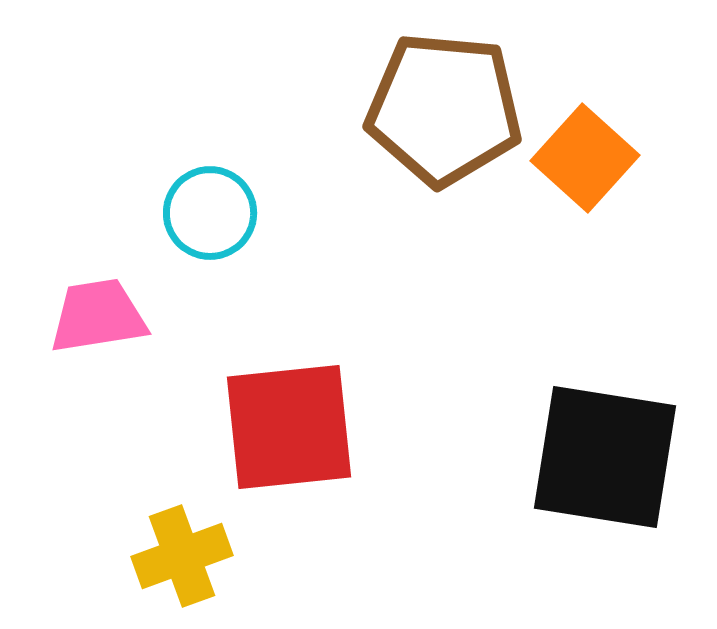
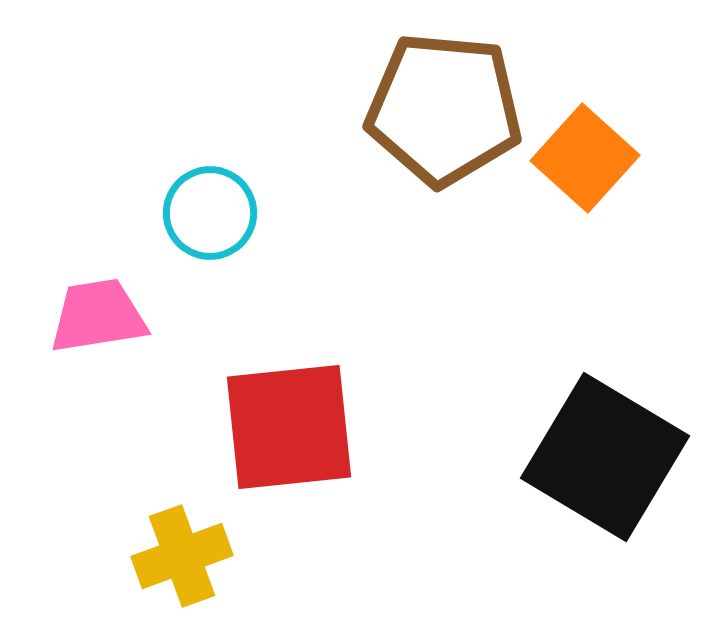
black square: rotated 22 degrees clockwise
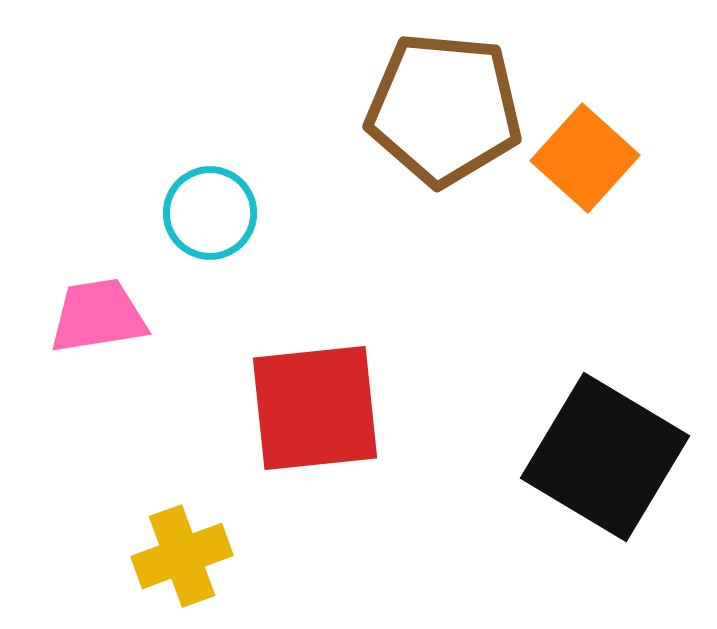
red square: moved 26 px right, 19 px up
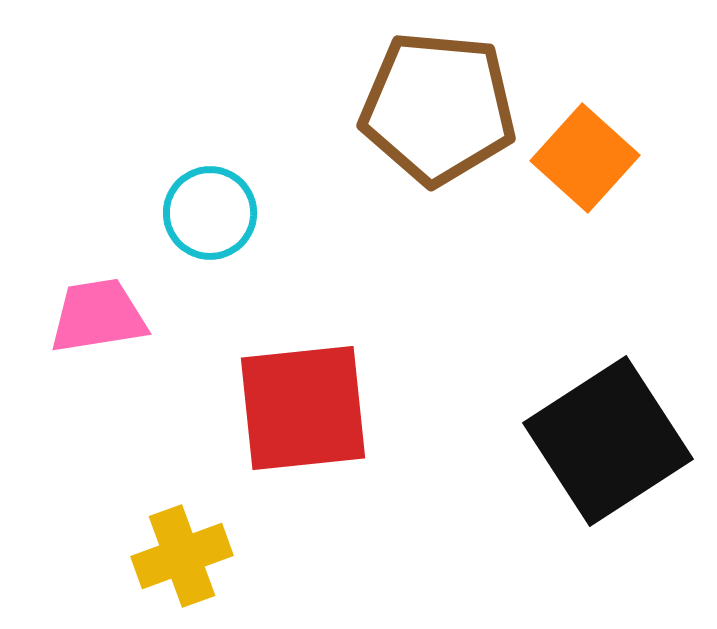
brown pentagon: moved 6 px left, 1 px up
red square: moved 12 px left
black square: moved 3 px right, 16 px up; rotated 26 degrees clockwise
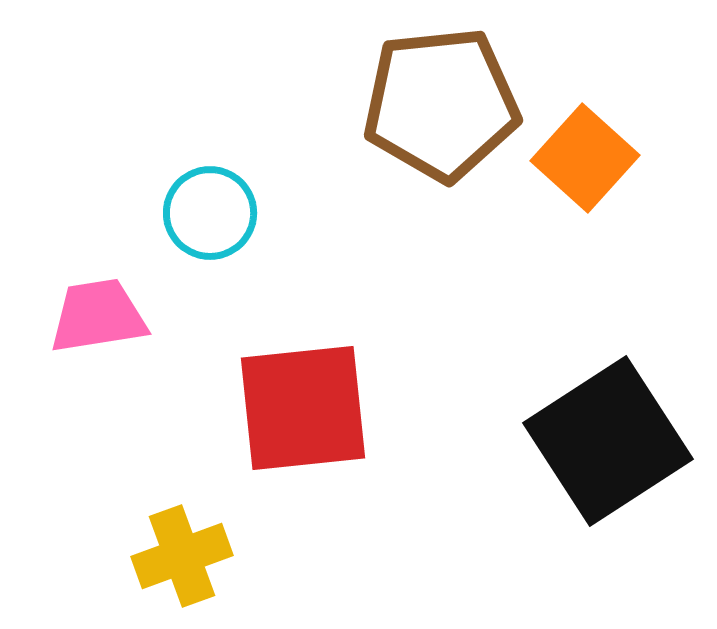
brown pentagon: moved 3 px right, 4 px up; rotated 11 degrees counterclockwise
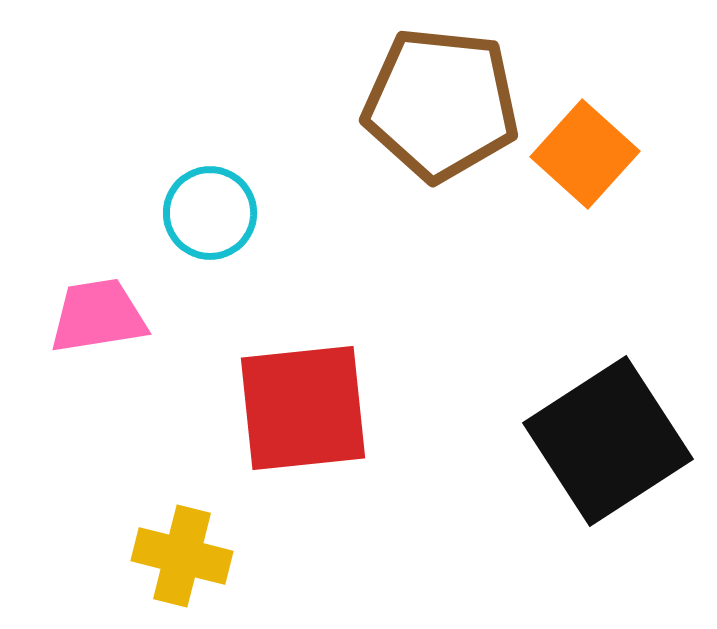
brown pentagon: rotated 12 degrees clockwise
orange square: moved 4 px up
yellow cross: rotated 34 degrees clockwise
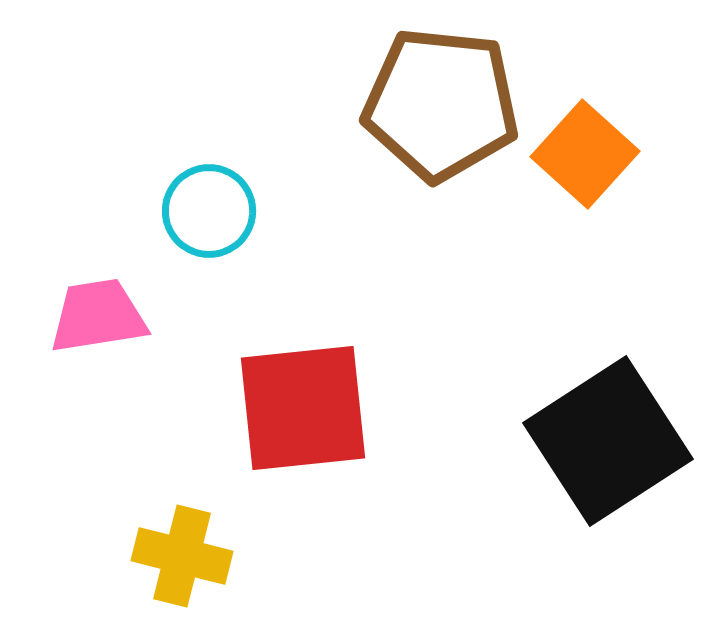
cyan circle: moved 1 px left, 2 px up
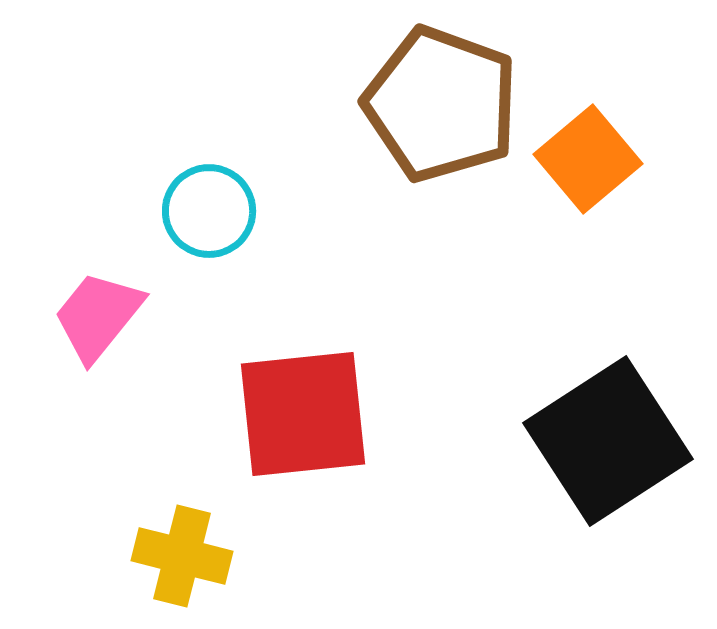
brown pentagon: rotated 14 degrees clockwise
orange square: moved 3 px right, 5 px down; rotated 8 degrees clockwise
pink trapezoid: rotated 42 degrees counterclockwise
red square: moved 6 px down
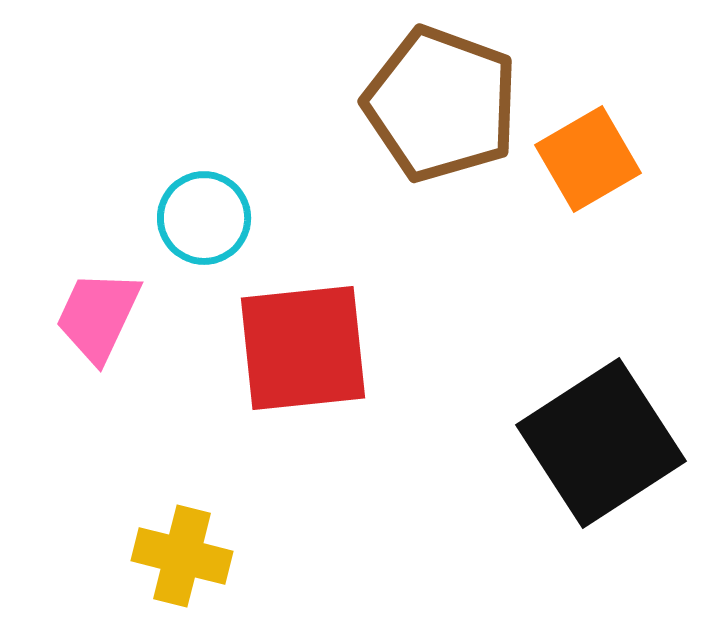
orange square: rotated 10 degrees clockwise
cyan circle: moved 5 px left, 7 px down
pink trapezoid: rotated 14 degrees counterclockwise
red square: moved 66 px up
black square: moved 7 px left, 2 px down
